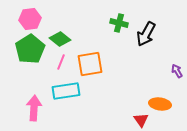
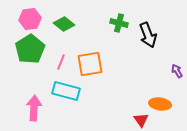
black arrow: moved 2 px right, 1 px down; rotated 50 degrees counterclockwise
green diamond: moved 4 px right, 15 px up
cyan rectangle: rotated 24 degrees clockwise
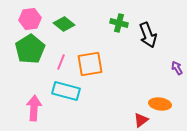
purple arrow: moved 3 px up
red triangle: rotated 28 degrees clockwise
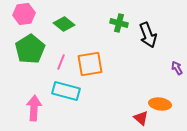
pink hexagon: moved 6 px left, 5 px up
red triangle: moved 2 px up; rotated 42 degrees counterclockwise
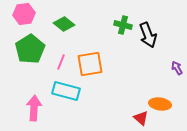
green cross: moved 4 px right, 2 px down
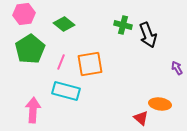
pink arrow: moved 1 px left, 2 px down
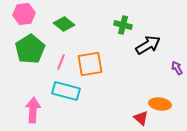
black arrow: moved 10 px down; rotated 100 degrees counterclockwise
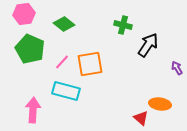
black arrow: rotated 25 degrees counterclockwise
green pentagon: rotated 16 degrees counterclockwise
pink line: moved 1 px right; rotated 21 degrees clockwise
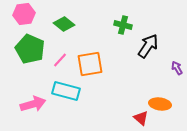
black arrow: moved 1 px down
pink line: moved 2 px left, 2 px up
pink arrow: moved 6 px up; rotated 70 degrees clockwise
